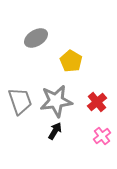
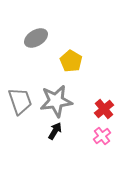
red cross: moved 7 px right, 7 px down
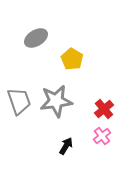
yellow pentagon: moved 1 px right, 2 px up
gray trapezoid: moved 1 px left
black arrow: moved 11 px right, 15 px down
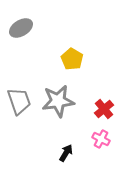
gray ellipse: moved 15 px left, 10 px up
gray star: moved 2 px right
pink cross: moved 1 px left, 3 px down; rotated 24 degrees counterclockwise
black arrow: moved 7 px down
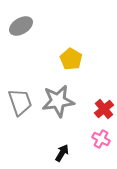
gray ellipse: moved 2 px up
yellow pentagon: moved 1 px left
gray trapezoid: moved 1 px right, 1 px down
black arrow: moved 4 px left
